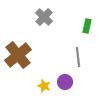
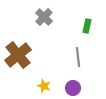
purple circle: moved 8 px right, 6 px down
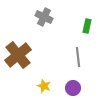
gray cross: rotated 18 degrees counterclockwise
